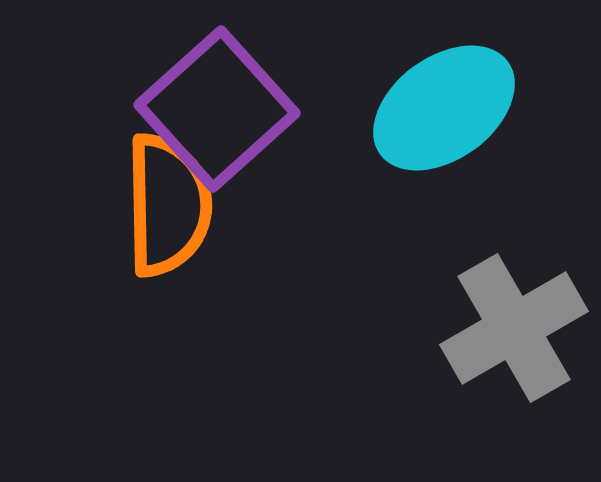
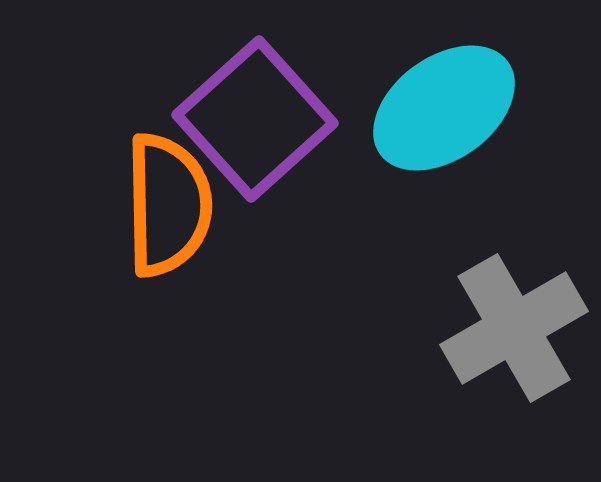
purple square: moved 38 px right, 10 px down
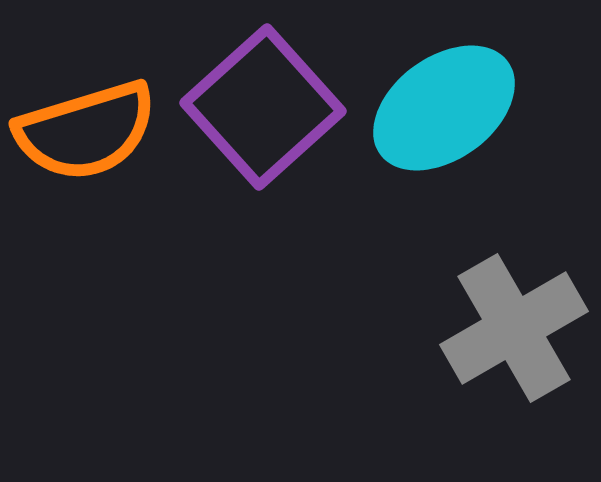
purple square: moved 8 px right, 12 px up
orange semicircle: moved 82 px left, 74 px up; rotated 74 degrees clockwise
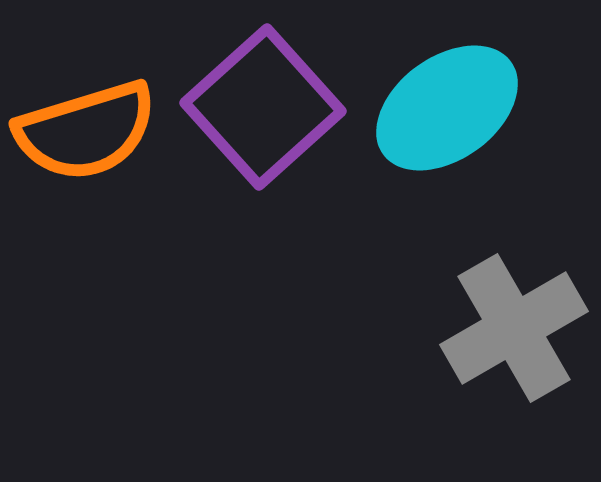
cyan ellipse: moved 3 px right
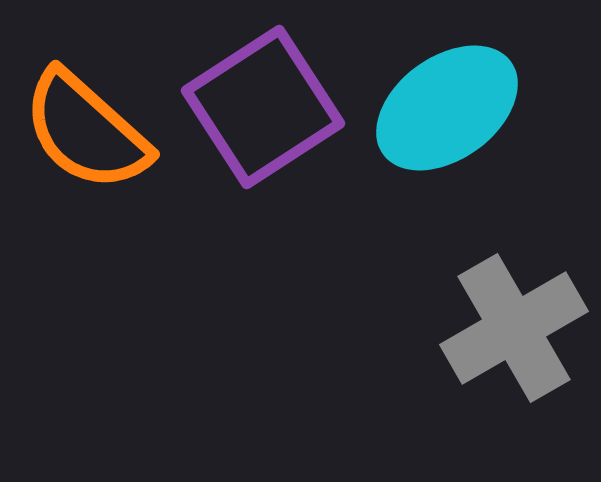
purple square: rotated 9 degrees clockwise
orange semicircle: rotated 59 degrees clockwise
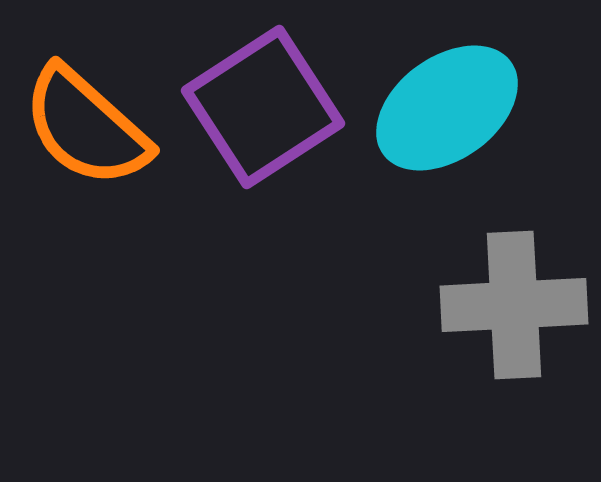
orange semicircle: moved 4 px up
gray cross: moved 23 px up; rotated 27 degrees clockwise
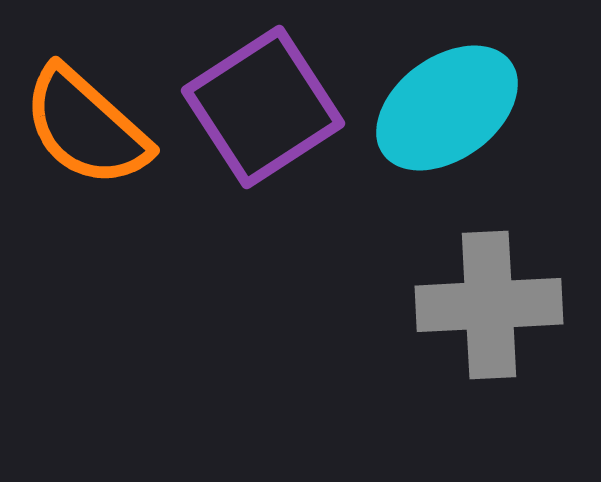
gray cross: moved 25 px left
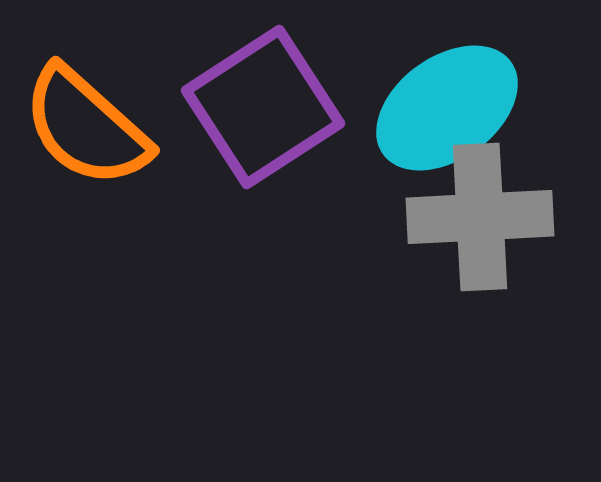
gray cross: moved 9 px left, 88 px up
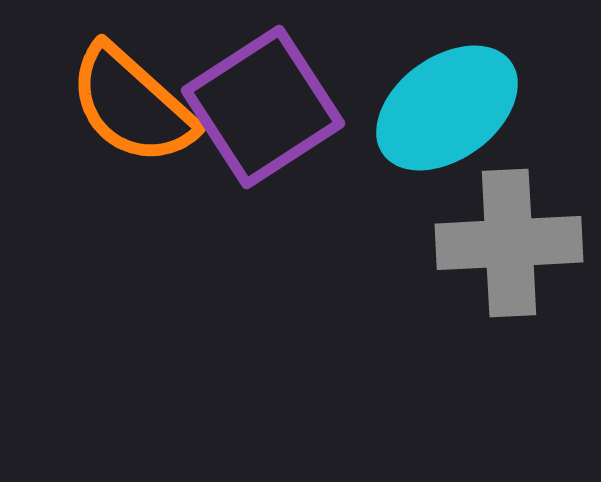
orange semicircle: moved 46 px right, 22 px up
gray cross: moved 29 px right, 26 px down
